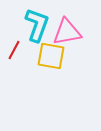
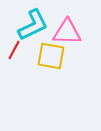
cyan L-shape: moved 4 px left; rotated 44 degrees clockwise
pink triangle: rotated 12 degrees clockwise
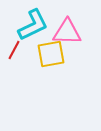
yellow square: moved 2 px up; rotated 20 degrees counterclockwise
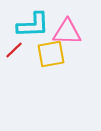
cyan L-shape: rotated 24 degrees clockwise
red line: rotated 18 degrees clockwise
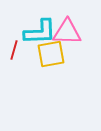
cyan L-shape: moved 7 px right, 7 px down
red line: rotated 30 degrees counterclockwise
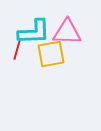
cyan L-shape: moved 6 px left
red line: moved 3 px right
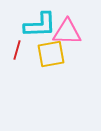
cyan L-shape: moved 6 px right, 7 px up
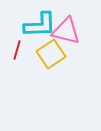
pink triangle: moved 1 px left, 1 px up; rotated 12 degrees clockwise
yellow square: rotated 24 degrees counterclockwise
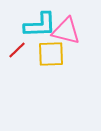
red line: rotated 30 degrees clockwise
yellow square: rotated 32 degrees clockwise
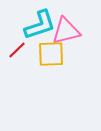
cyan L-shape: rotated 16 degrees counterclockwise
pink triangle: rotated 28 degrees counterclockwise
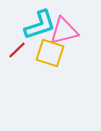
pink triangle: moved 2 px left
yellow square: moved 1 px left, 1 px up; rotated 20 degrees clockwise
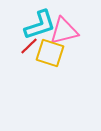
red line: moved 12 px right, 4 px up
